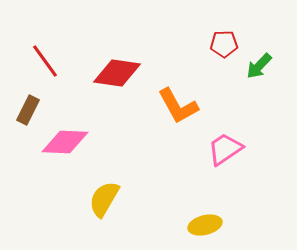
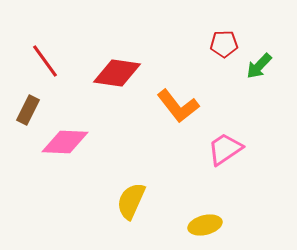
orange L-shape: rotated 9 degrees counterclockwise
yellow semicircle: moved 27 px right, 2 px down; rotated 6 degrees counterclockwise
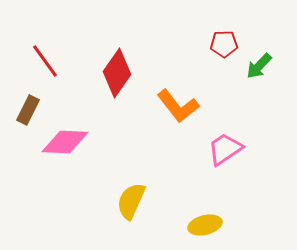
red diamond: rotated 63 degrees counterclockwise
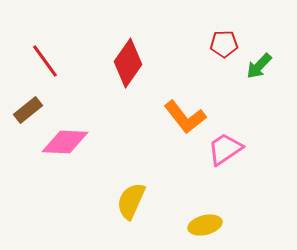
red diamond: moved 11 px right, 10 px up
orange L-shape: moved 7 px right, 11 px down
brown rectangle: rotated 24 degrees clockwise
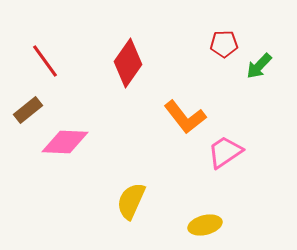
pink trapezoid: moved 3 px down
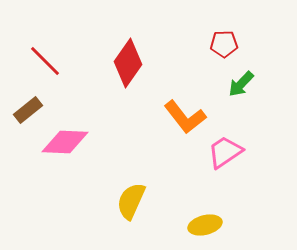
red line: rotated 9 degrees counterclockwise
green arrow: moved 18 px left, 18 px down
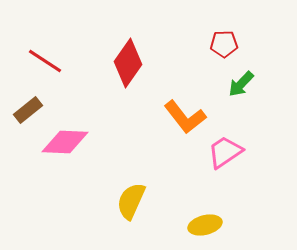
red line: rotated 12 degrees counterclockwise
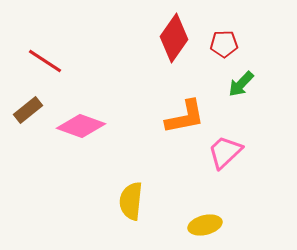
red diamond: moved 46 px right, 25 px up
orange L-shape: rotated 63 degrees counterclockwise
pink diamond: moved 16 px right, 16 px up; rotated 18 degrees clockwise
pink trapezoid: rotated 9 degrees counterclockwise
yellow semicircle: rotated 18 degrees counterclockwise
